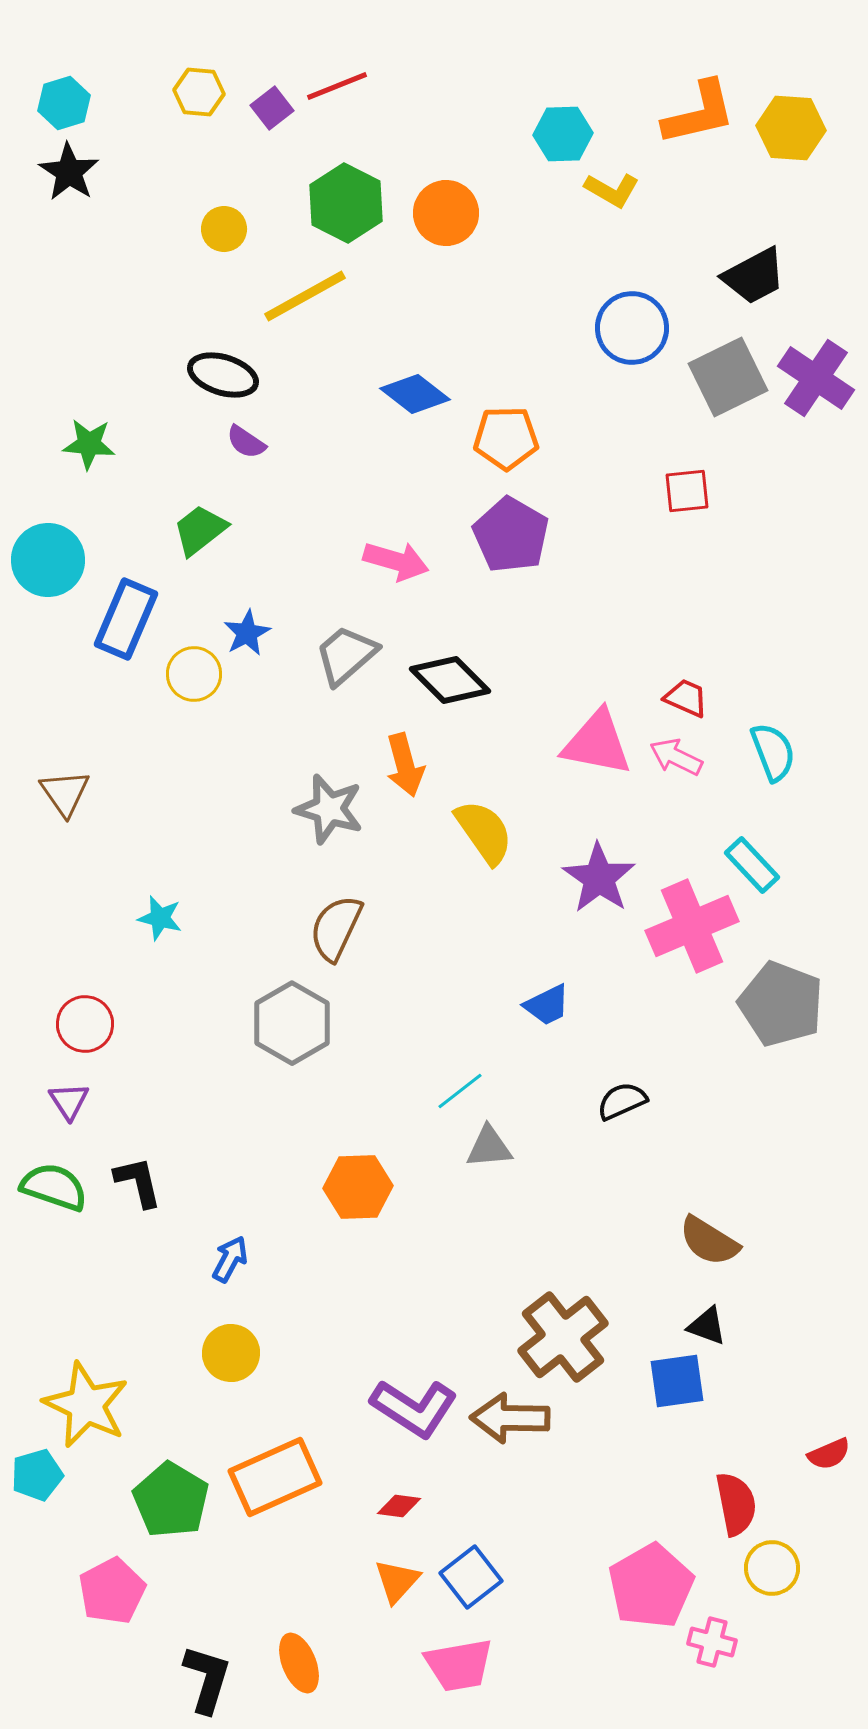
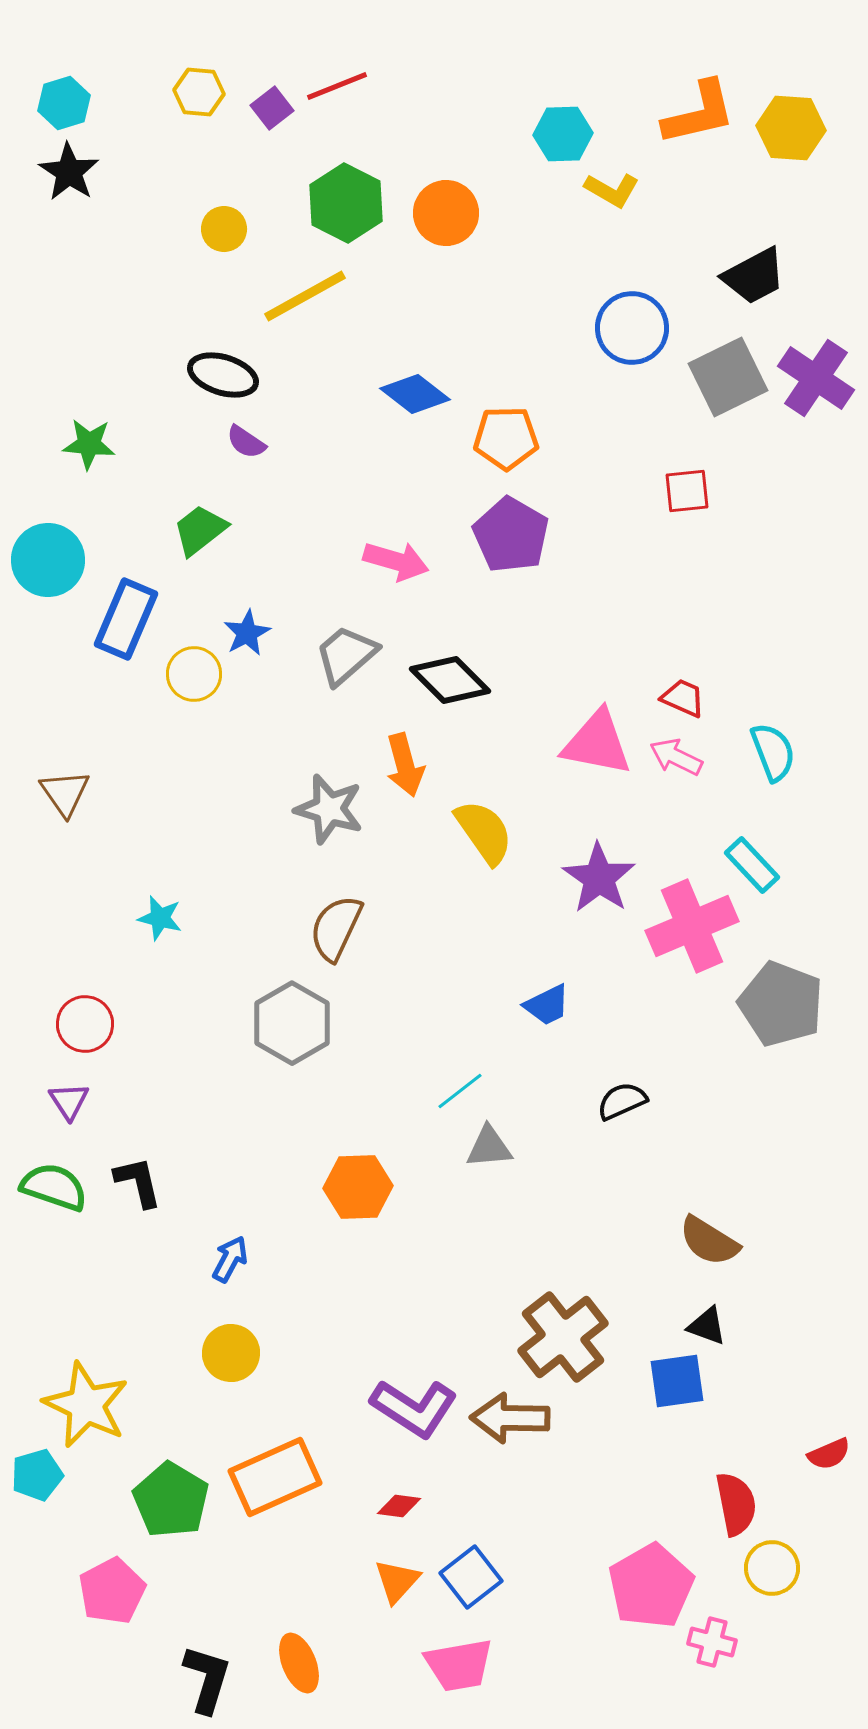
red trapezoid at (686, 698): moved 3 px left
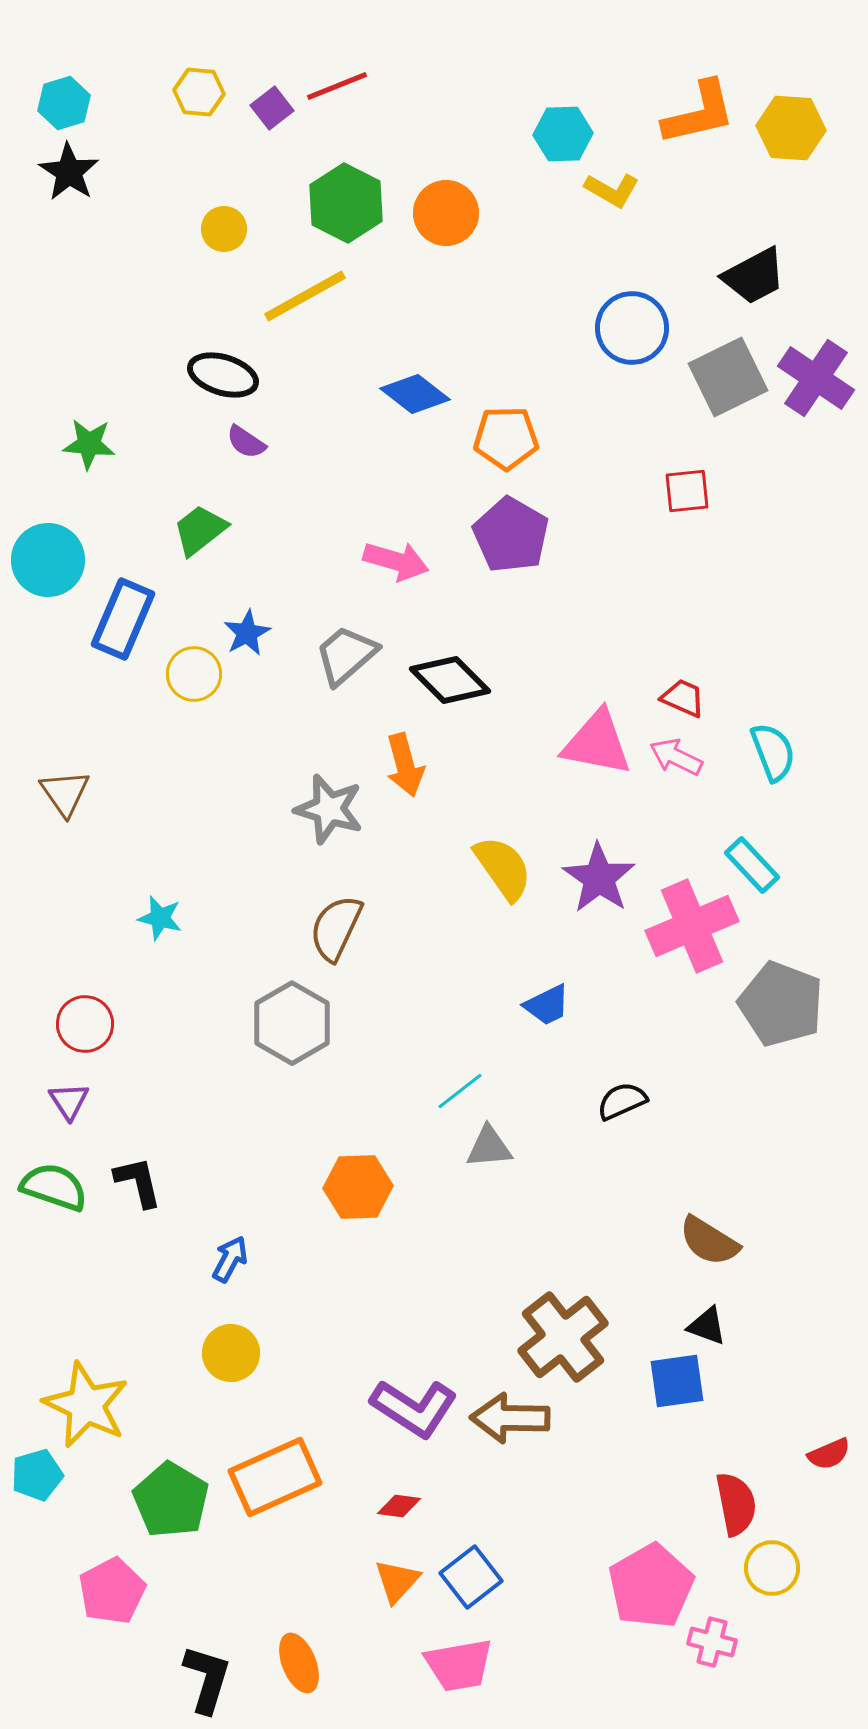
blue rectangle at (126, 619): moved 3 px left
yellow semicircle at (484, 832): moved 19 px right, 36 px down
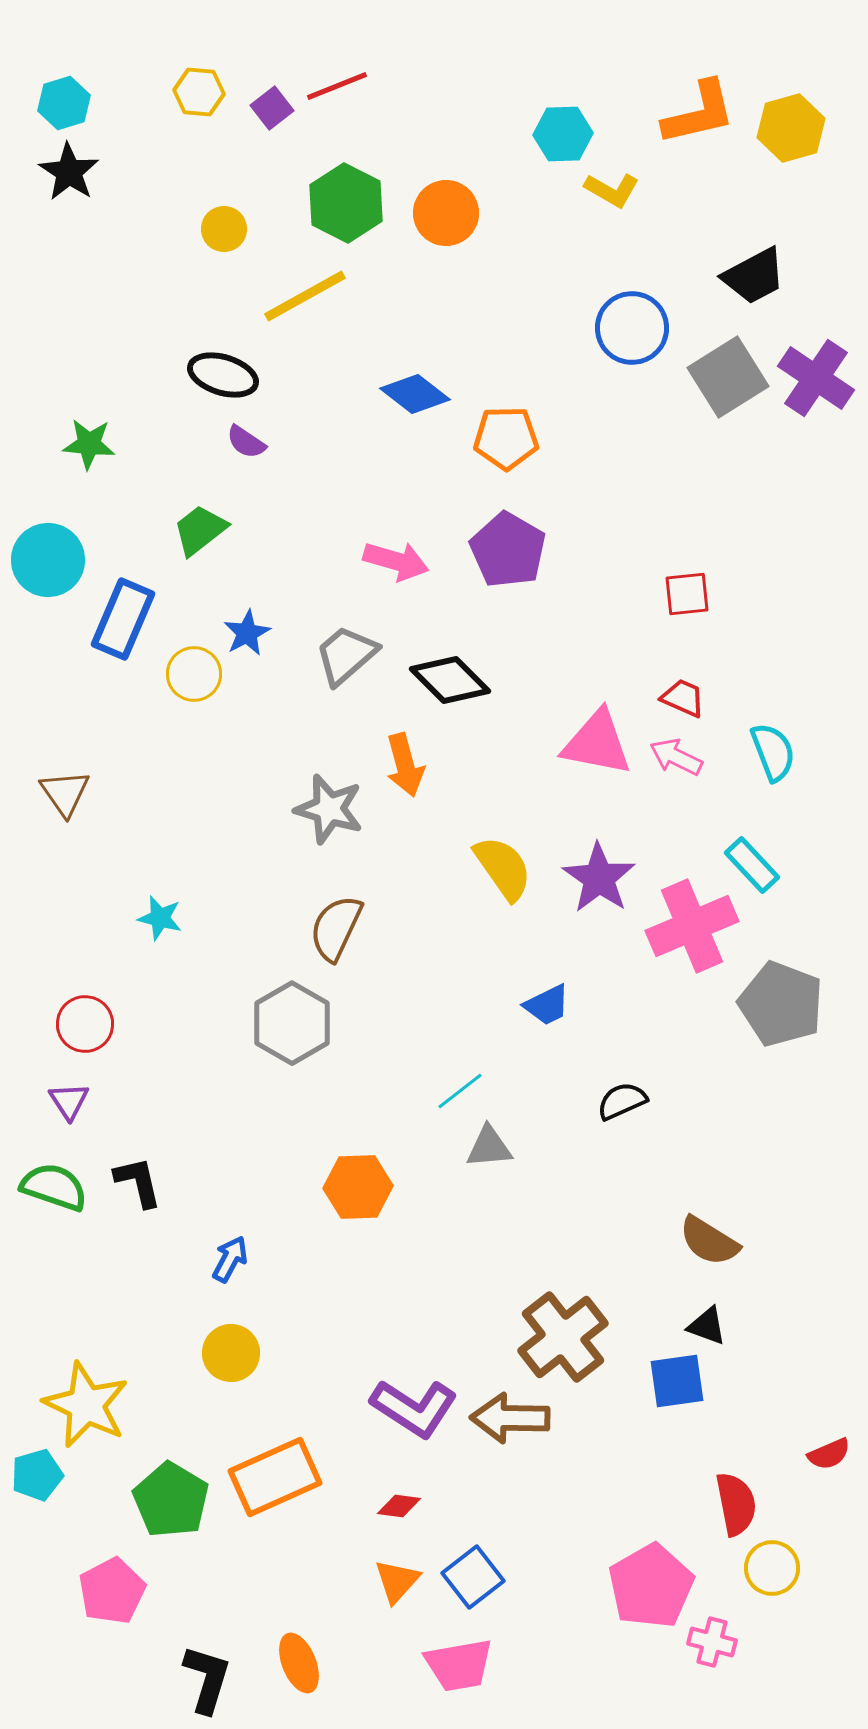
yellow hexagon at (791, 128): rotated 20 degrees counterclockwise
gray square at (728, 377): rotated 6 degrees counterclockwise
red square at (687, 491): moved 103 px down
purple pentagon at (511, 535): moved 3 px left, 15 px down
blue square at (471, 1577): moved 2 px right
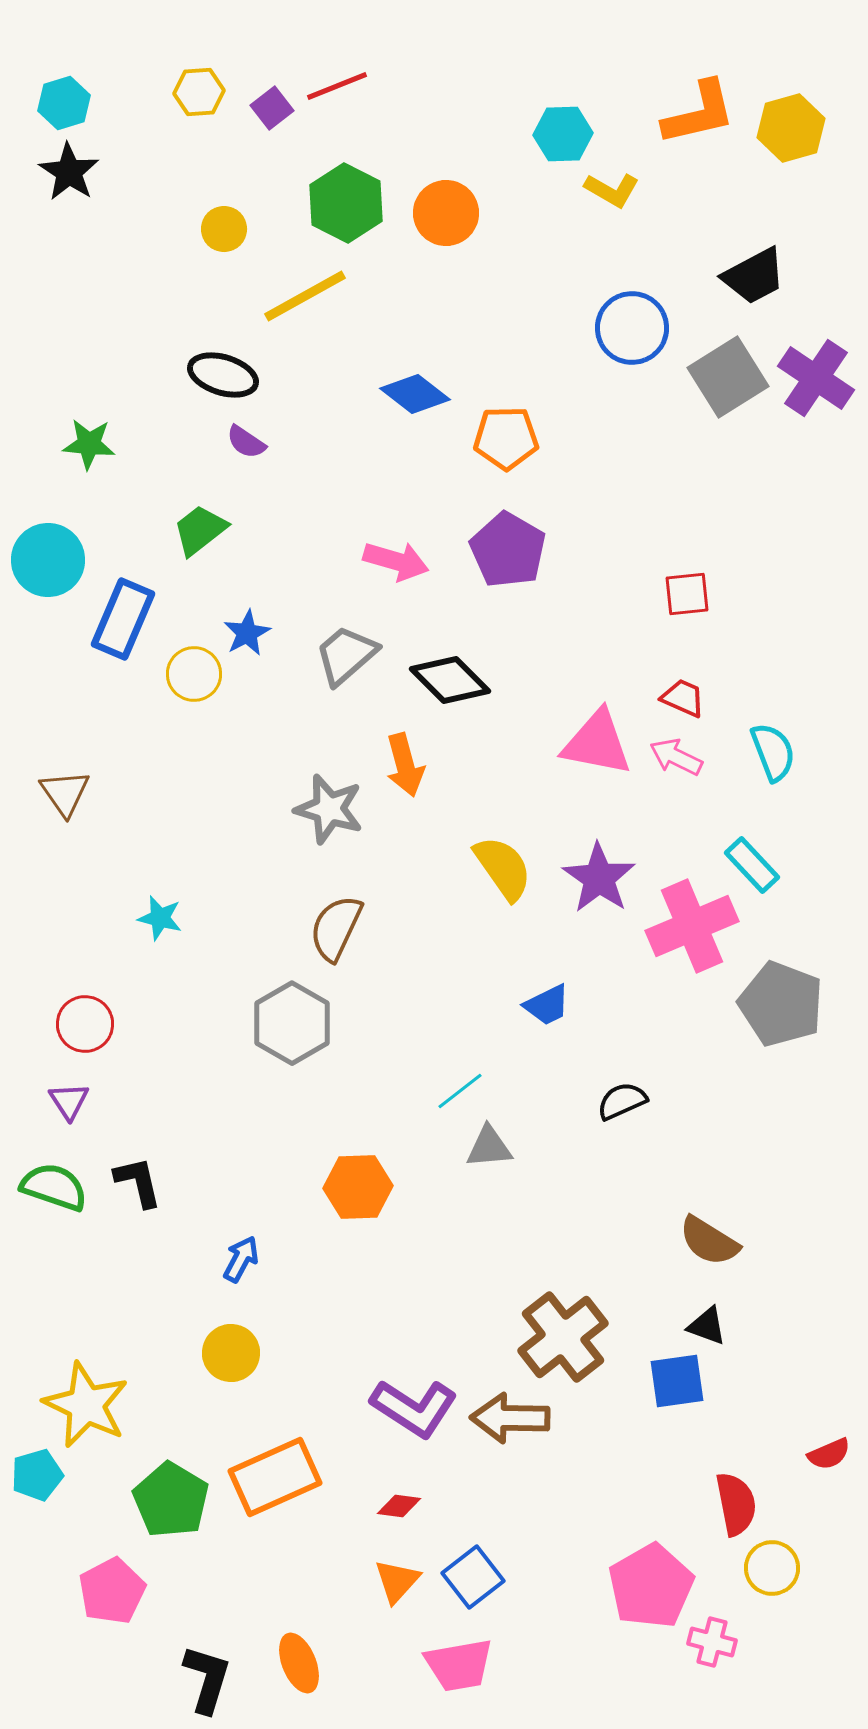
yellow hexagon at (199, 92): rotated 9 degrees counterclockwise
blue arrow at (230, 1259): moved 11 px right
